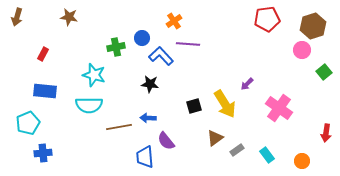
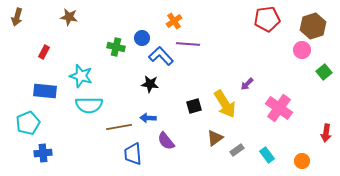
green cross: rotated 24 degrees clockwise
red rectangle: moved 1 px right, 2 px up
cyan star: moved 13 px left, 1 px down
blue trapezoid: moved 12 px left, 3 px up
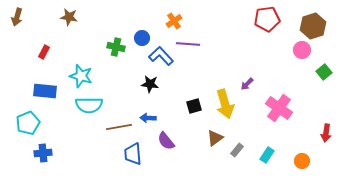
yellow arrow: rotated 16 degrees clockwise
gray rectangle: rotated 16 degrees counterclockwise
cyan rectangle: rotated 70 degrees clockwise
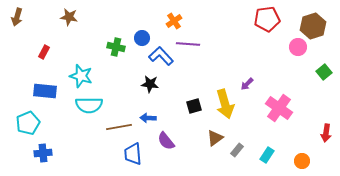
pink circle: moved 4 px left, 3 px up
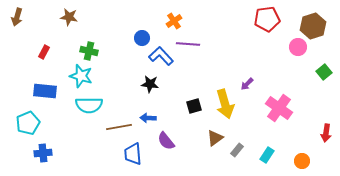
green cross: moved 27 px left, 4 px down
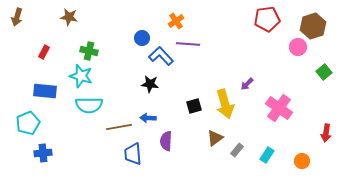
orange cross: moved 2 px right
purple semicircle: rotated 42 degrees clockwise
